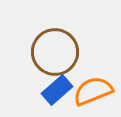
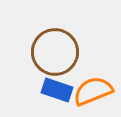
blue rectangle: rotated 60 degrees clockwise
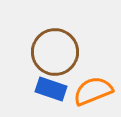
blue rectangle: moved 6 px left, 1 px up
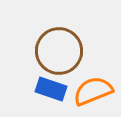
brown circle: moved 4 px right, 1 px up
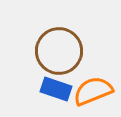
blue rectangle: moved 5 px right
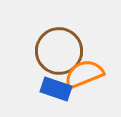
orange semicircle: moved 9 px left, 17 px up
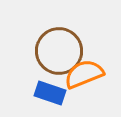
blue rectangle: moved 6 px left, 4 px down
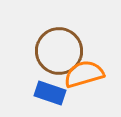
orange semicircle: rotated 6 degrees clockwise
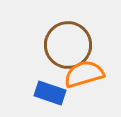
brown circle: moved 9 px right, 6 px up
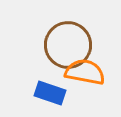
orange semicircle: moved 1 px right, 2 px up; rotated 27 degrees clockwise
